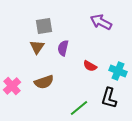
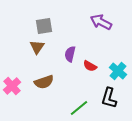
purple semicircle: moved 7 px right, 6 px down
cyan cross: rotated 18 degrees clockwise
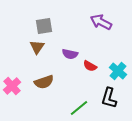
purple semicircle: rotated 91 degrees counterclockwise
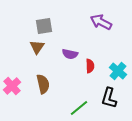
red semicircle: rotated 120 degrees counterclockwise
brown semicircle: moved 1 px left, 2 px down; rotated 84 degrees counterclockwise
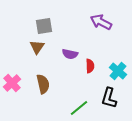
pink cross: moved 3 px up
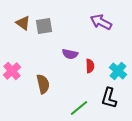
brown triangle: moved 14 px left, 24 px up; rotated 28 degrees counterclockwise
pink cross: moved 12 px up
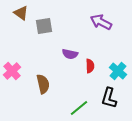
brown triangle: moved 2 px left, 10 px up
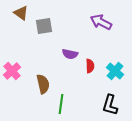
cyan cross: moved 3 px left
black L-shape: moved 1 px right, 7 px down
green line: moved 18 px left, 4 px up; rotated 42 degrees counterclockwise
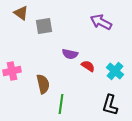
red semicircle: moved 2 px left; rotated 56 degrees counterclockwise
pink cross: rotated 30 degrees clockwise
